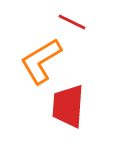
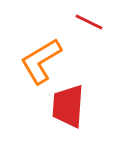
red line: moved 17 px right
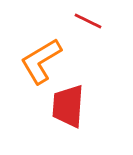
red line: moved 1 px left, 1 px up
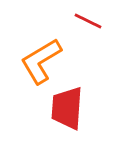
red trapezoid: moved 1 px left, 2 px down
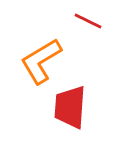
red trapezoid: moved 3 px right, 1 px up
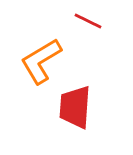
red trapezoid: moved 5 px right
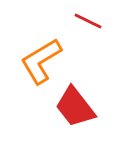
red trapezoid: rotated 42 degrees counterclockwise
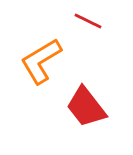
red trapezoid: moved 11 px right
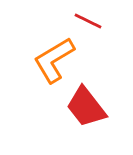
orange L-shape: moved 13 px right, 1 px up
